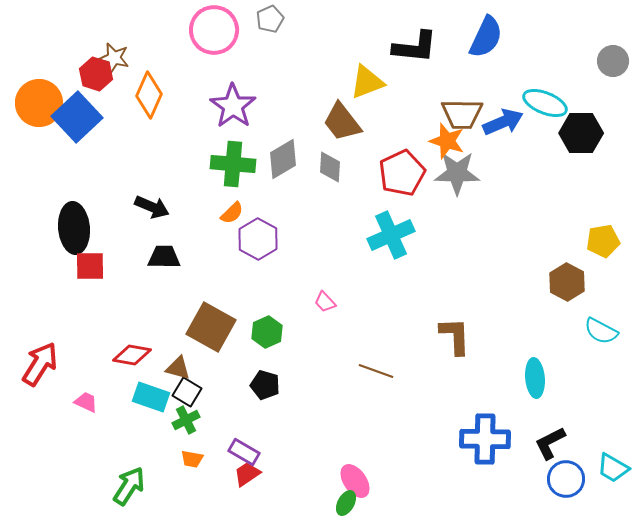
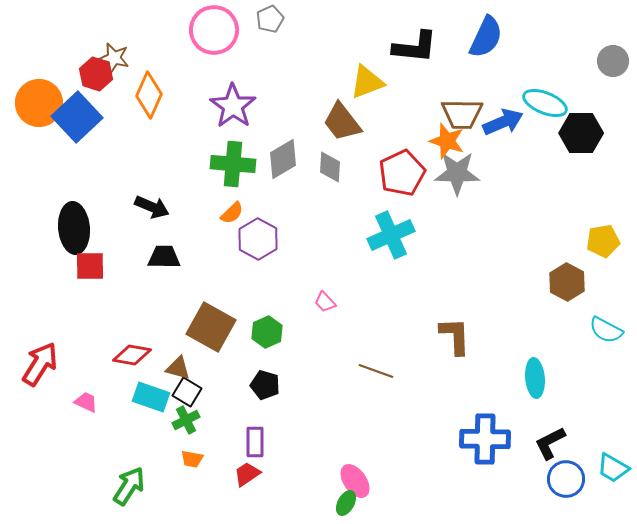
cyan semicircle at (601, 331): moved 5 px right, 1 px up
purple rectangle at (244, 452): moved 11 px right, 10 px up; rotated 60 degrees clockwise
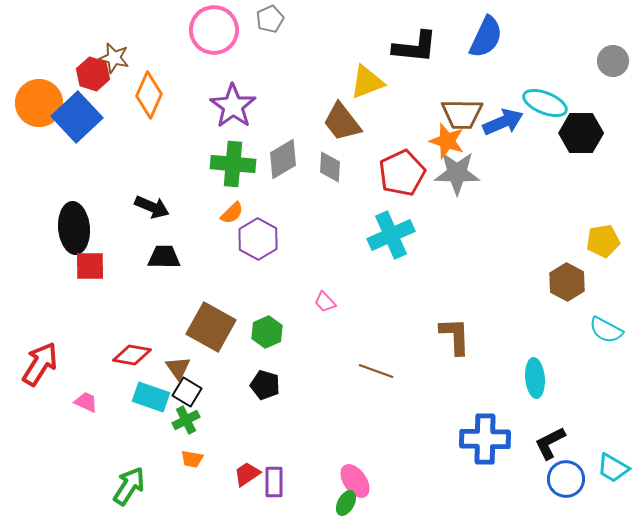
red hexagon at (96, 74): moved 3 px left
brown triangle at (178, 368): rotated 40 degrees clockwise
purple rectangle at (255, 442): moved 19 px right, 40 px down
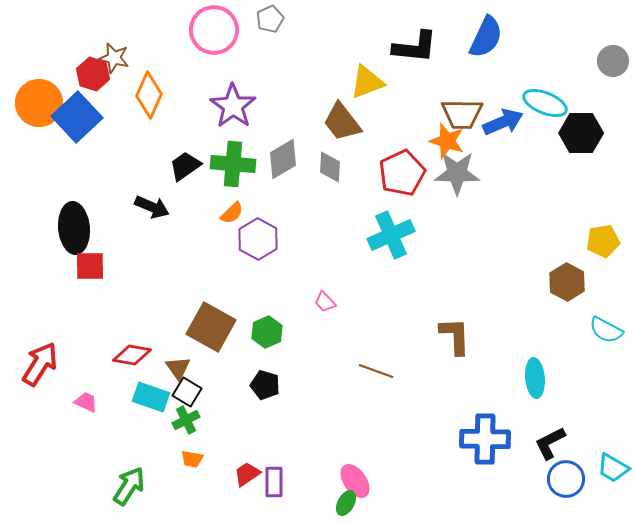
black trapezoid at (164, 257): moved 21 px right, 91 px up; rotated 36 degrees counterclockwise
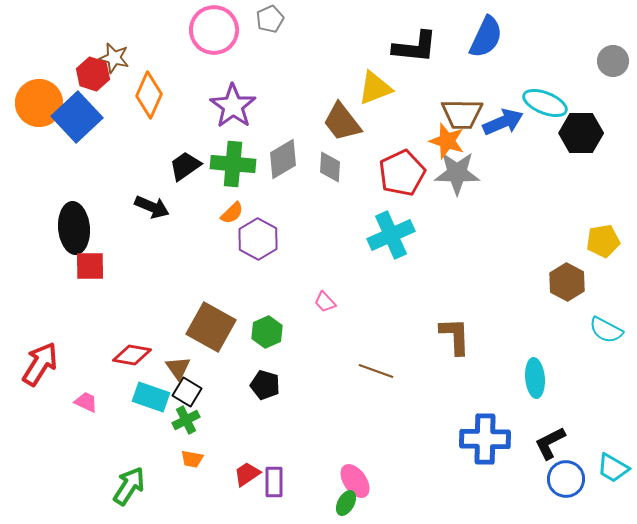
yellow triangle at (367, 82): moved 8 px right, 6 px down
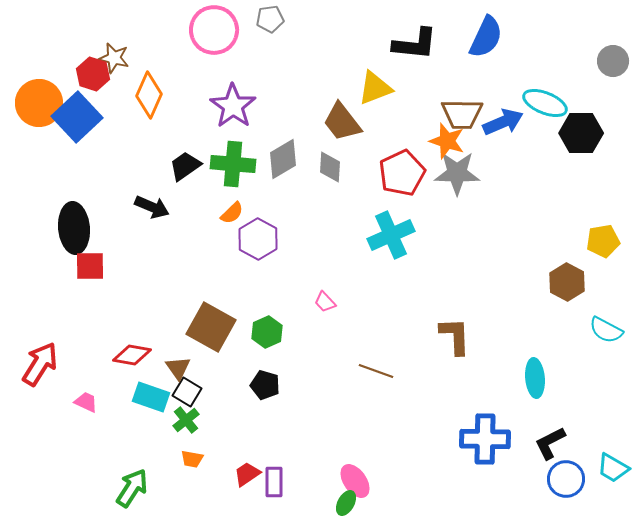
gray pentagon at (270, 19): rotated 16 degrees clockwise
black L-shape at (415, 47): moved 3 px up
green cross at (186, 420): rotated 12 degrees counterclockwise
green arrow at (129, 486): moved 3 px right, 2 px down
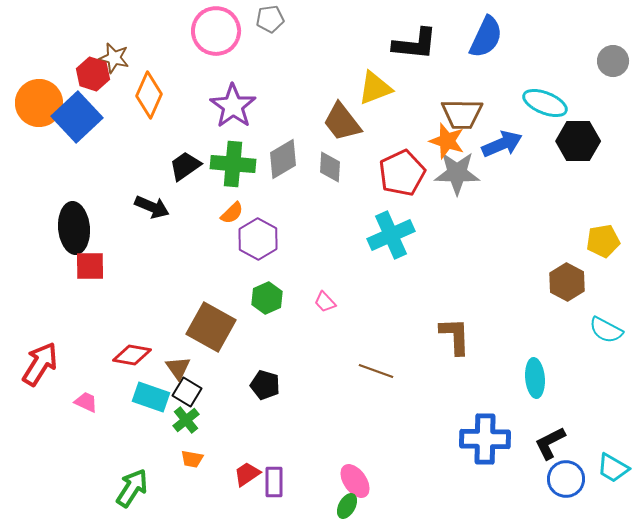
pink circle at (214, 30): moved 2 px right, 1 px down
blue arrow at (503, 122): moved 1 px left, 22 px down
black hexagon at (581, 133): moved 3 px left, 8 px down
green hexagon at (267, 332): moved 34 px up
green ellipse at (346, 503): moved 1 px right, 3 px down
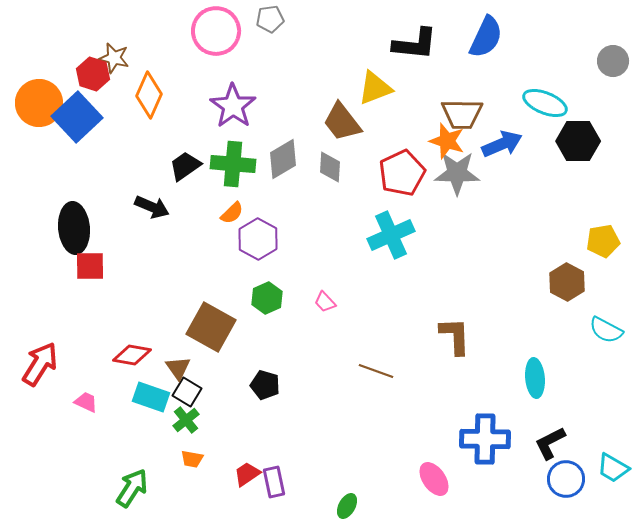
pink ellipse at (355, 481): moved 79 px right, 2 px up
purple rectangle at (274, 482): rotated 12 degrees counterclockwise
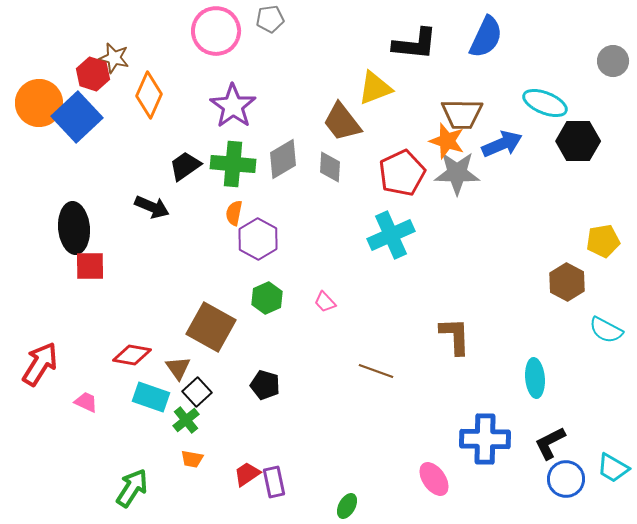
orange semicircle at (232, 213): moved 2 px right; rotated 145 degrees clockwise
black square at (187, 392): moved 10 px right; rotated 16 degrees clockwise
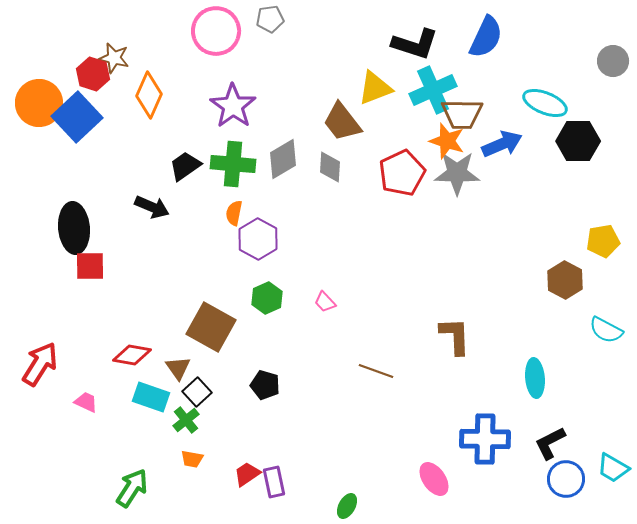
black L-shape at (415, 44): rotated 12 degrees clockwise
cyan cross at (391, 235): moved 42 px right, 145 px up
brown hexagon at (567, 282): moved 2 px left, 2 px up
